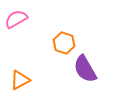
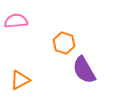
pink semicircle: moved 2 px down; rotated 25 degrees clockwise
purple semicircle: moved 1 px left, 1 px down
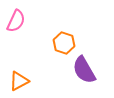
pink semicircle: rotated 120 degrees clockwise
orange triangle: moved 1 px left, 1 px down
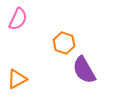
pink semicircle: moved 2 px right, 2 px up
orange triangle: moved 2 px left, 2 px up
